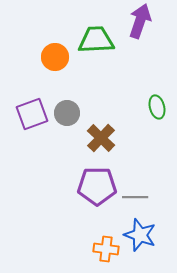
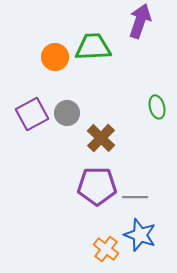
green trapezoid: moved 3 px left, 7 px down
purple square: rotated 8 degrees counterclockwise
orange cross: rotated 30 degrees clockwise
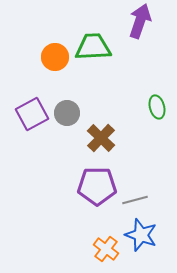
gray line: moved 3 px down; rotated 15 degrees counterclockwise
blue star: moved 1 px right
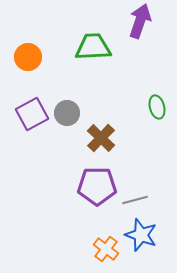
orange circle: moved 27 px left
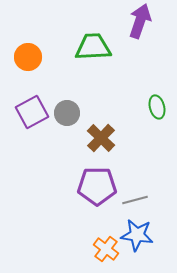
purple square: moved 2 px up
blue star: moved 4 px left; rotated 12 degrees counterclockwise
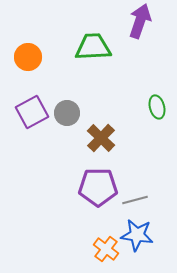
purple pentagon: moved 1 px right, 1 px down
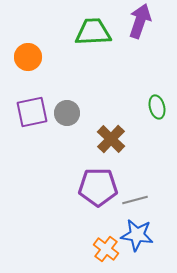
green trapezoid: moved 15 px up
purple square: rotated 16 degrees clockwise
brown cross: moved 10 px right, 1 px down
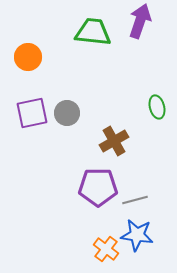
green trapezoid: rotated 9 degrees clockwise
purple square: moved 1 px down
brown cross: moved 3 px right, 2 px down; rotated 16 degrees clockwise
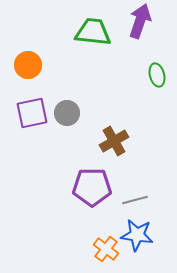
orange circle: moved 8 px down
green ellipse: moved 32 px up
purple pentagon: moved 6 px left
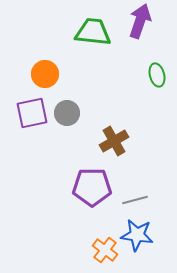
orange circle: moved 17 px right, 9 px down
orange cross: moved 1 px left, 1 px down
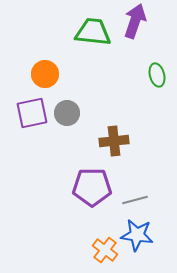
purple arrow: moved 5 px left
brown cross: rotated 24 degrees clockwise
